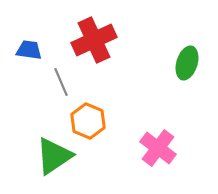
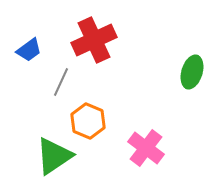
blue trapezoid: rotated 136 degrees clockwise
green ellipse: moved 5 px right, 9 px down
gray line: rotated 48 degrees clockwise
pink cross: moved 12 px left
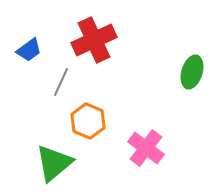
green triangle: moved 7 px down; rotated 6 degrees counterclockwise
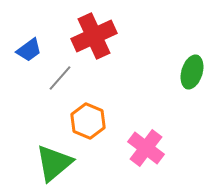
red cross: moved 4 px up
gray line: moved 1 px left, 4 px up; rotated 16 degrees clockwise
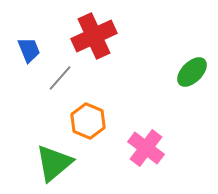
blue trapezoid: rotated 76 degrees counterclockwise
green ellipse: rotated 28 degrees clockwise
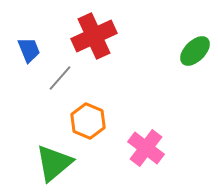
green ellipse: moved 3 px right, 21 px up
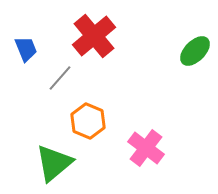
red cross: rotated 15 degrees counterclockwise
blue trapezoid: moved 3 px left, 1 px up
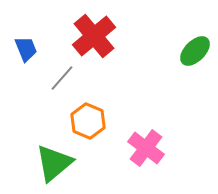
gray line: moved 2 px right
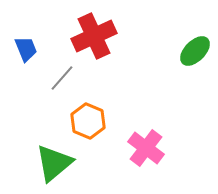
red cross: rotated 15 degrees clockwise
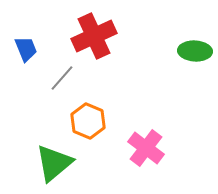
green ellipse: rotated 48 degrees clockwise
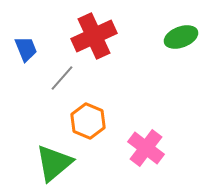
green ellipse: moved 14 px left, 14 px up; rotated 24 degrees counterclockwise
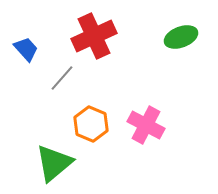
blue trapezoid: rotated 20 degrees counterclockwise
orange hexagon: moved 3 px right, 3 px down
pink cross: moved 23 px up; rotated 9 degrees counterclockwise
